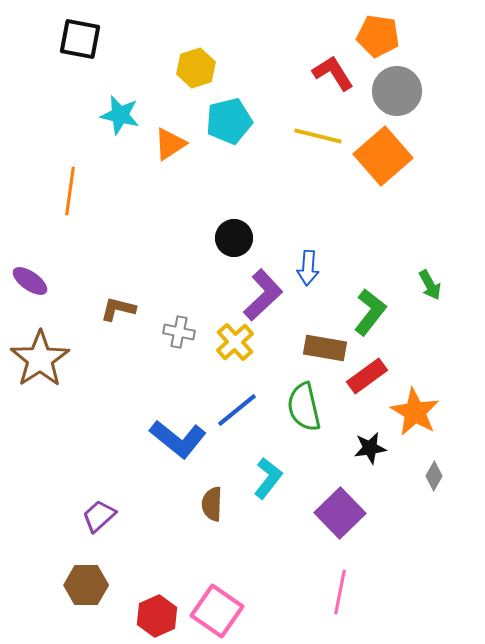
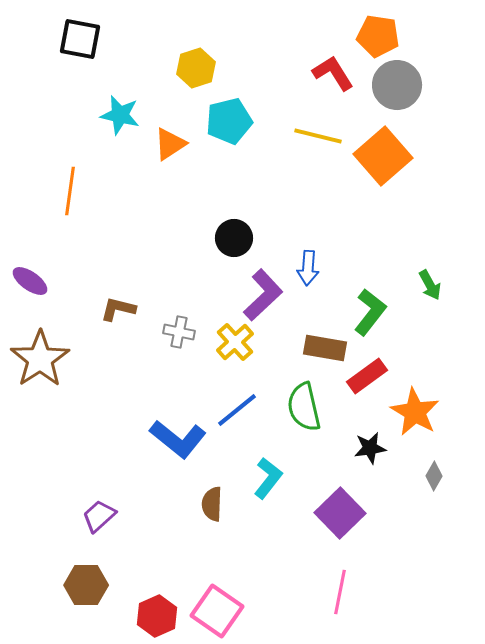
gray circle: moved 6 px up
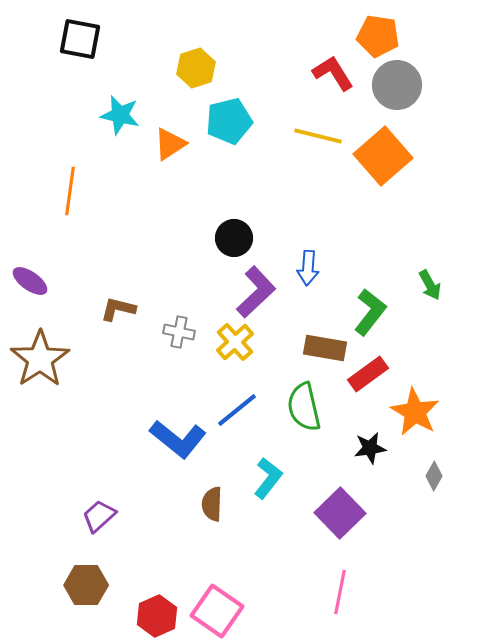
purple L-shape: moved 7 px left, 3 px up
red rectangle: moved 1 px right, 2 px up
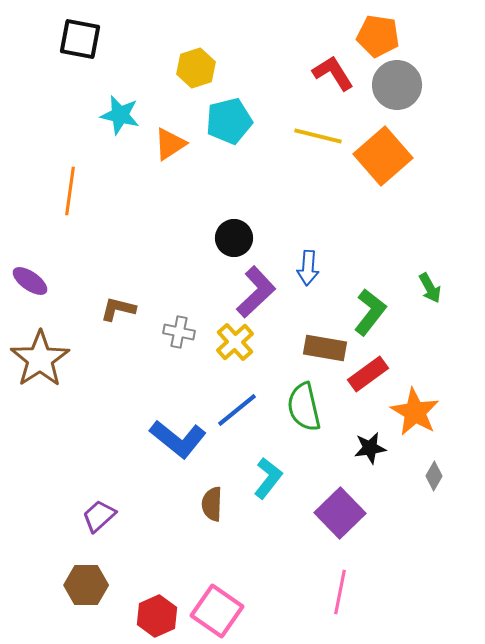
green arrow: moved 3 px down
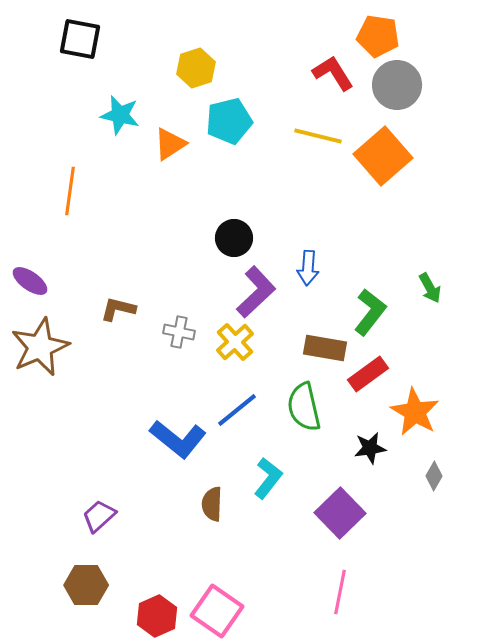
brown star: moved 12 px up; rotated 10 degrees clockwise
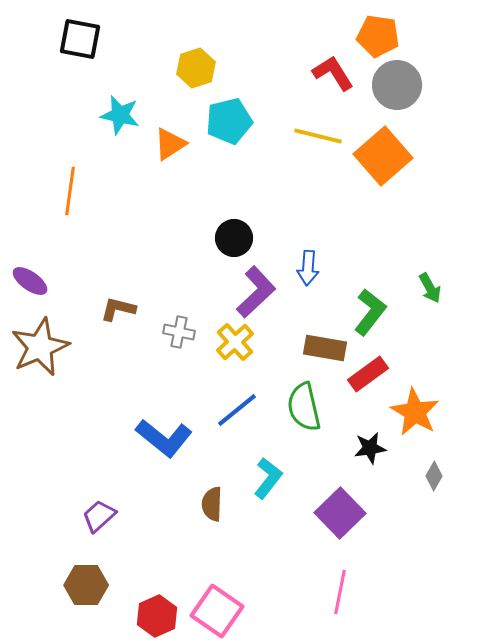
blue L-shape: moved 14 px left, 1 px up
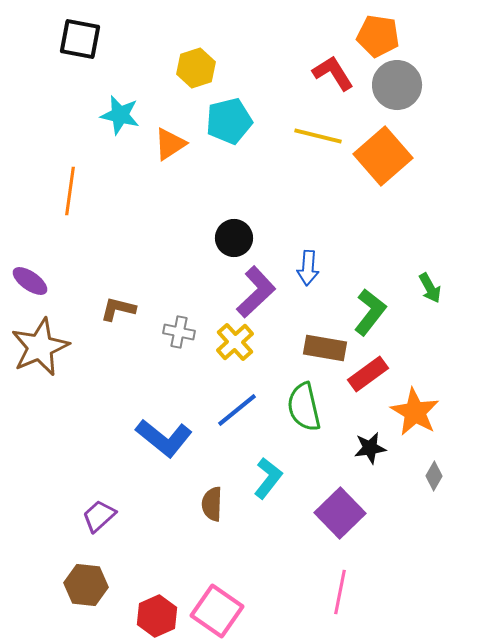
brown hexagon: rotated 6 degrees clockwise
